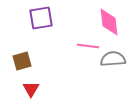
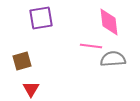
pink line: moved 3 px right
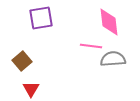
brown square: rotated 24 degrees counterclockwise
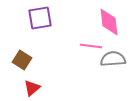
purple square: moved 1 px left
brown square: moved 1 px up; rotated 18 degrees counterclockwise
red triangle: moved 1 px right, 1 px up; rotated 18 degrees clockwise
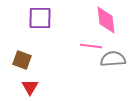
purple square: rotated 10 degrees clockwise
pink diamond: moved 3 px left, 2 px up
brown square: rotated 12 degrees counterclockwise
red triangle: moved 2 px left, 1 px up; rotated 18 degrees counterclockwise
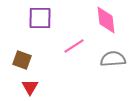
pink line: moved 17 px left; rotated 40 degrees counterclockwise
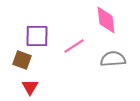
purple square: moved 3 px left, 18 px down
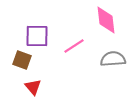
red triangle: moved 3 px right; rotated 12 degrees counterclockwise
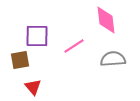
brown square: moved 2 px left; rotated 30 degrees counterclockwise
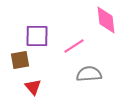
gray semicircle: moved 24 px left, 15 px down
